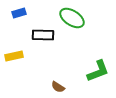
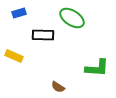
yellow rectangle: rotated 36 degrees clockwise
green L-shape: moved 1 px left, 3 px up; rotated 25 degrees clockwise
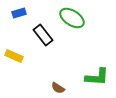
black rectangle: rotated 50 degrees clockwise
green L-shape: moved 9 px down
brown semicircle: moved 1 px down
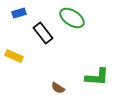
black rectangle: moved 2 px up
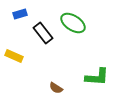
blue rectangle: moved 1 px right, 1 px down
green ellipse: moved 1 px right, 5 px down
brown semicircle: moved 2 px left
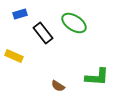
green ellipse: moved 1 px right
brown semicircle: moved 2 px right, 2 px up
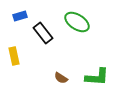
blue rectangle: moved 2 px down
green ellipse: moved 3 px right, 1 px up
yellow rectangle: rotated 54 degrees clockwise
brown semicircle: moved 3 px right, 8 px up
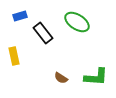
green L-shape: moved 1 px left
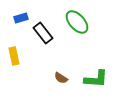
blue rectangle: moved 1 px right, 2 px down
green ellipse: rotated 15 degrees clockwise
green L-shape: moved 2 px down
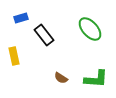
green ellipse: moved 13 px right, 7 px down
black rectangle: moved 1 px right, 2 px down
